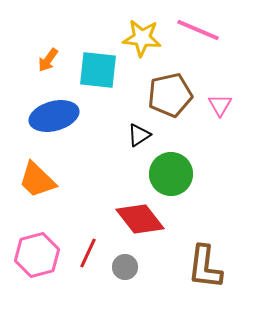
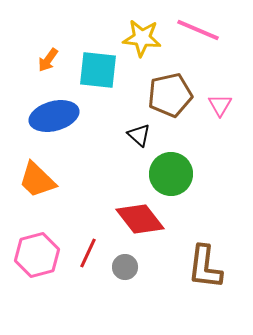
black triangle: rotated 45 degrees counterclockwise
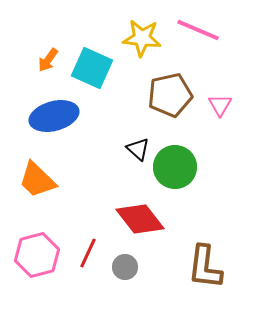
cyan square: moved 6 px left, 2 px up; rotated 18 degrees clockwise
black triangle: moved 1 px left, 14 px down
green circle: moved 4 px right, 7 px up
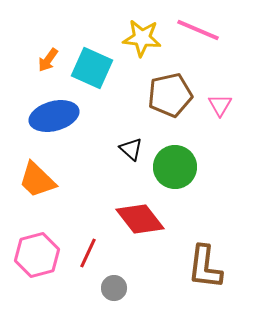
black triangle: moved 7 px left
gray circle: moved 11 px left, 21 px down
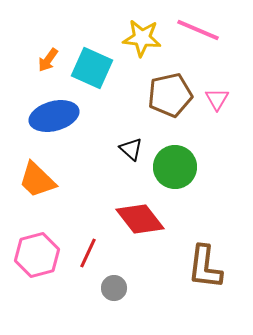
pink triangle: moved 3 px left, 6 px up
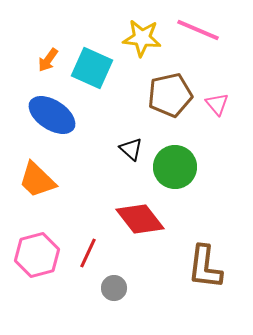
pink triangle: moved 5 px down; rotated 10 degrees counterclockwise
blue ellipse: moved 2 px left, 1 px up; rotated 48 degrees clockwise
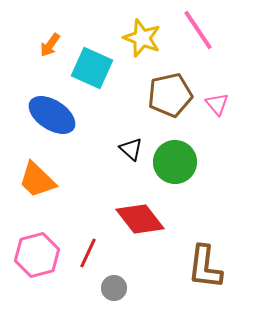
pink line: rotated 33 degrees clockwise
yellow star: rotated 15 degrees clockwise
orange arrow: moved 2 px right, 15 px up
green circle: moved 5 px up
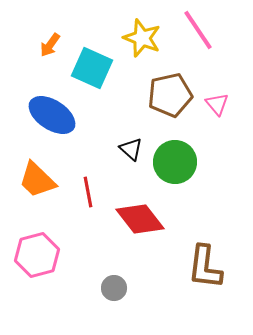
red line: moved 61 px up; rotated 36 degrees counterclockwise
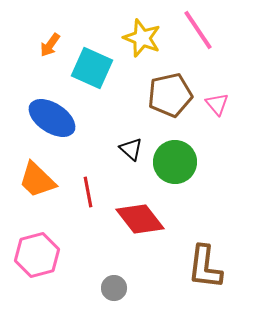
blue ellipse: moved 3 px down
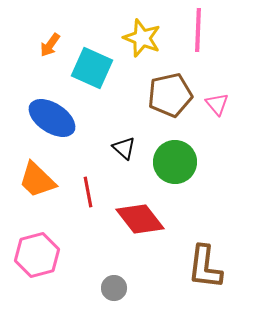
pink line: rotated 36 degrees clockwise
black triangle: moved 7 px left, 1 px up
